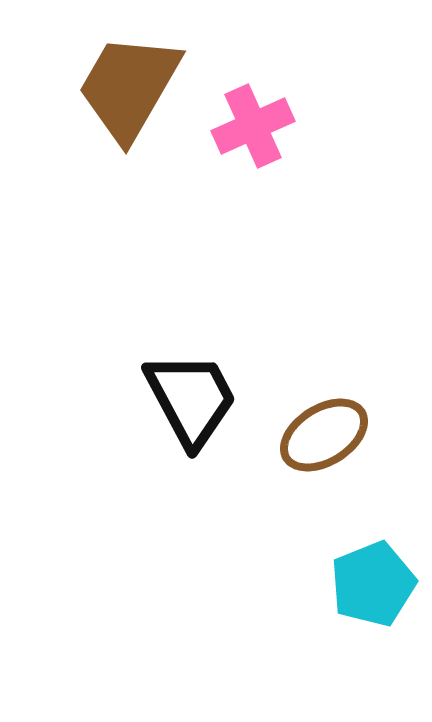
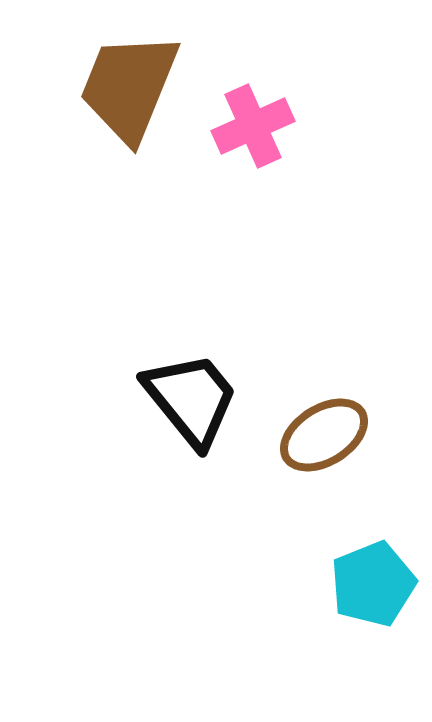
brown trapezoid: rotated 8 degrees counterclockwise
black trapezoid: rotated 11 degrees counterclockwise
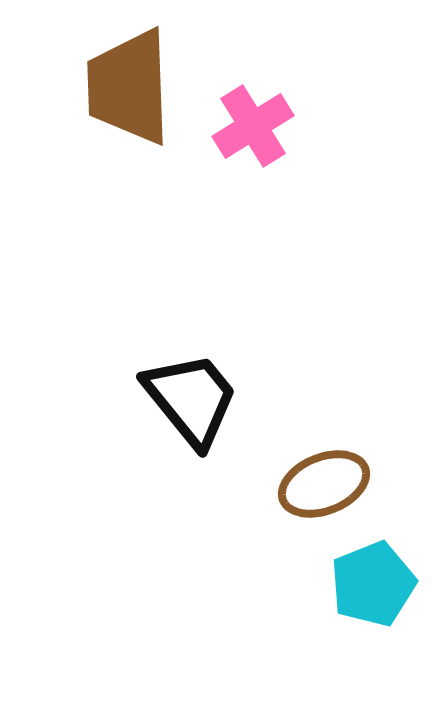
brown trapezoid: rotated 24 degrees counterclockwise
pink cross: rotated 8 degrees counterclockwise
brown ellipse: moved 49 px down; rotated 10 degrees clockwise
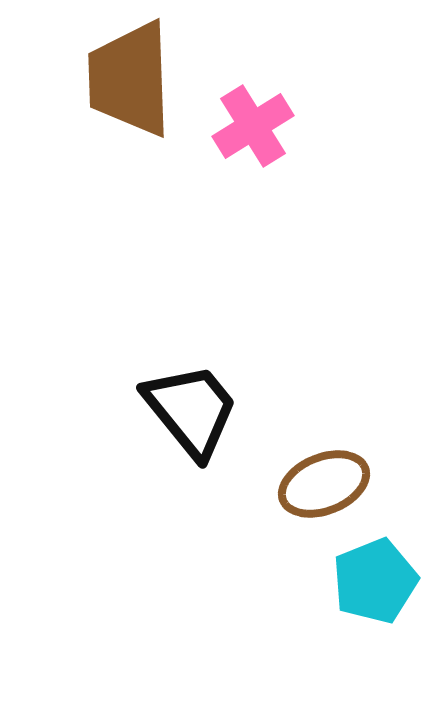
brown trapezoid: moved 1 px right, 8 px up
black trapezoid: moved 11 px down
cyan pentagon: moved 2 px right, 3 px up
